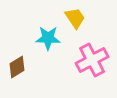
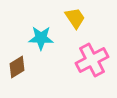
cyan star: moved 7 px left
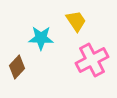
yellow trapezoid: moved 1 px right, 3 px down
brown diamond: rotated 15 degrees counterclockwise
